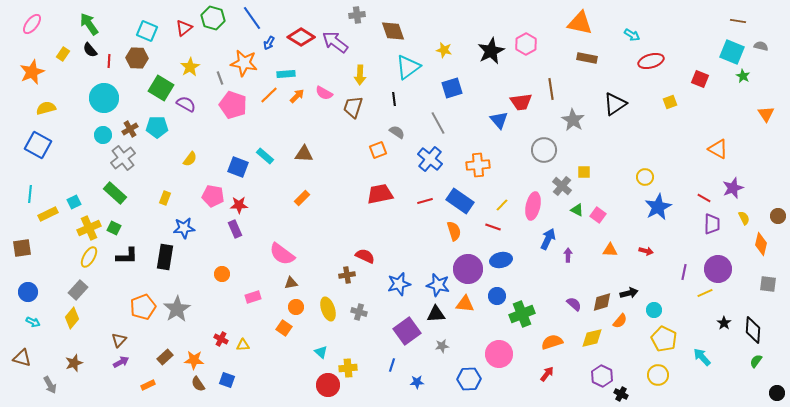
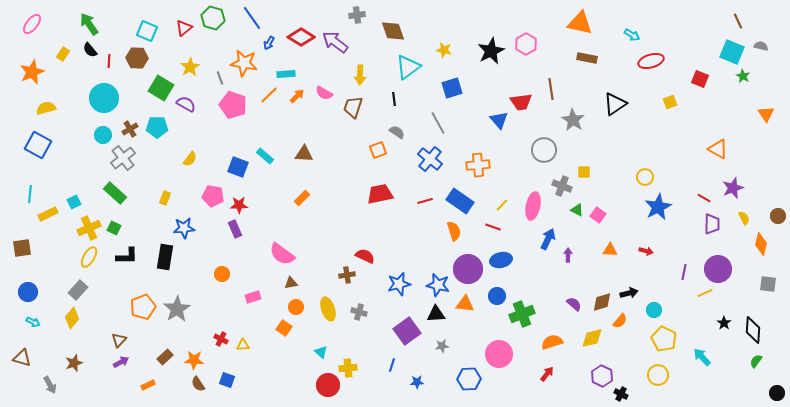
brown line at (738, 21): rotated 56 degrees clockwise
gray cross at (562, 186): rotated 18 degrees counterclockwise
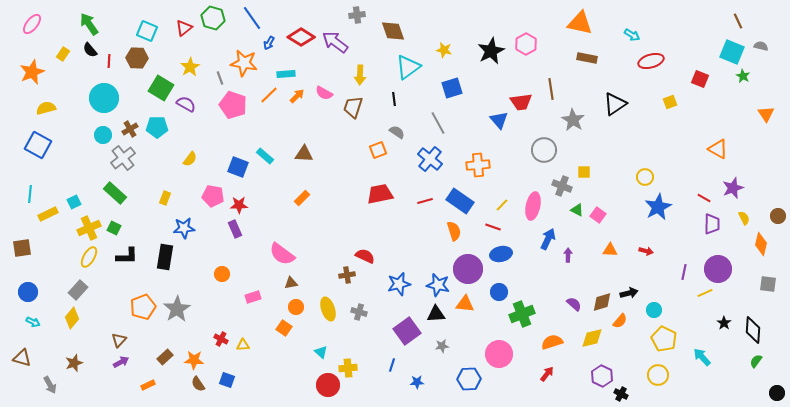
blue ellipse at (501, 260): moved 6 px up
blue circle at (497, 296): moved 2 px right, 4 px up
